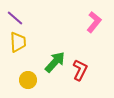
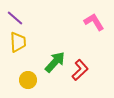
pink L-shape: rotated 70 degrees counterclockwise
red L-shape: rotated 20 degrees clockwise
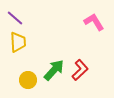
green arrow: moved 1 px left, 8 px down
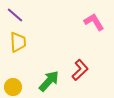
purple line: moved 3 px up
green arrow: moved 5 px left, 11 px down
yellow circle: moved 15 px left, 7 px down
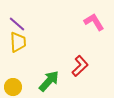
purple line: moved 2 px right, 9 px down
red L-shape: moved 4 px up
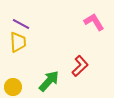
purple line: moved 4 px right; rotated 12 degrees counterclockwise
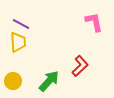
pink L-shape: rotated 20 degrees clockwise
yellow circle: moved 6 px up
